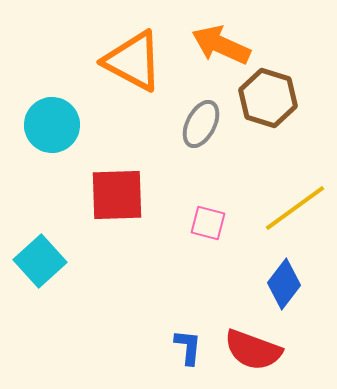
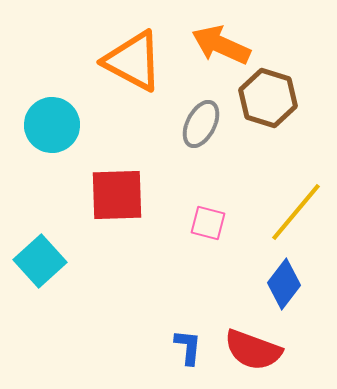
yellow line: moved 1 px right, 4 px down; rotated 14 degrees counterclockwise
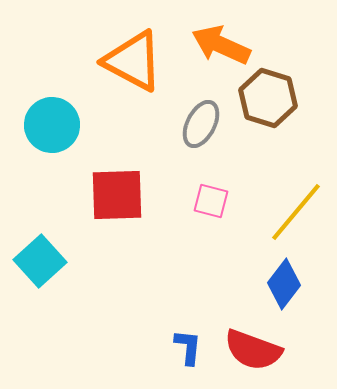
pink square: moved 3 px right, 22 px up
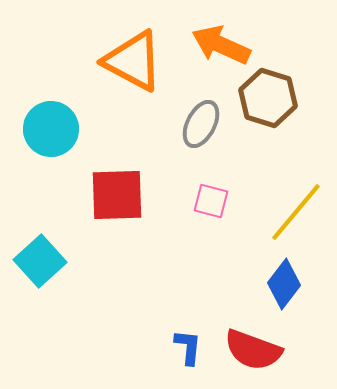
cyan circle: moved 1 px left, 4 px down
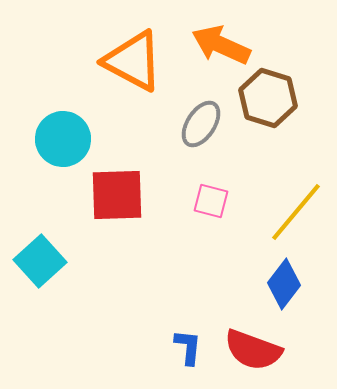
gray ellipse: rotated 6 degrees clockwise
cyan circle: moved 12 px right, 10 px down
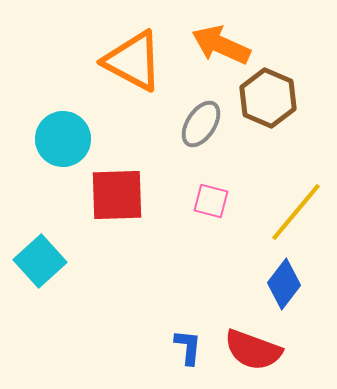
brown hexagon: rotated 6 degrees clockwise
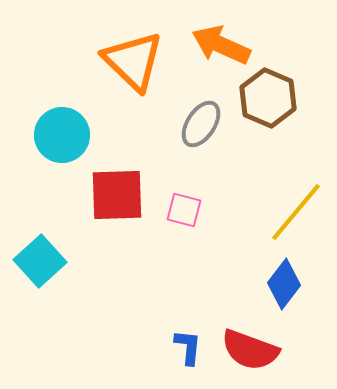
orange triangle: rotated 16 degrees clockwise
cyan circle: moved 1 px left, 4 px up
pink square: moved 27 px left, 9 px down
red semicircle: moved 3 px left
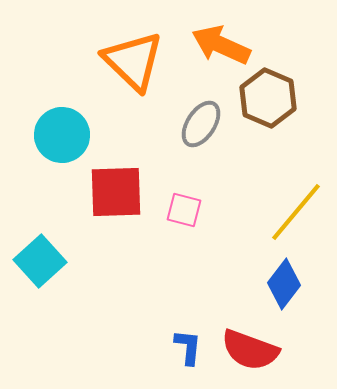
red square: moved 1 px left, 3 px up
